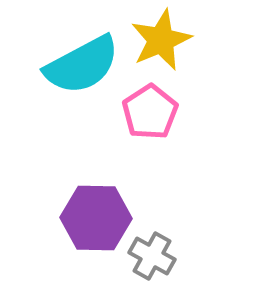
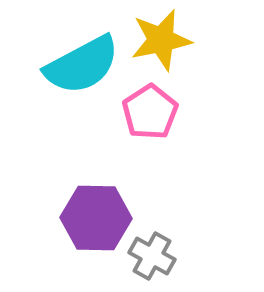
yellow star: rotated 12 degrees clockwise
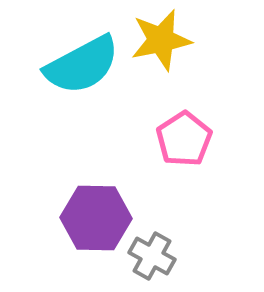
pink pentagon: moved 34 px right, 27 px down
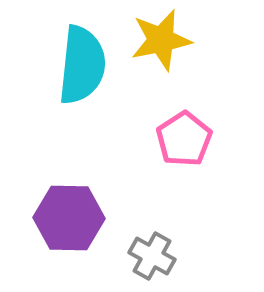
cyan semicircle: rotated 56 degrees counterclockwise
purple hexagon: moved 27 px left
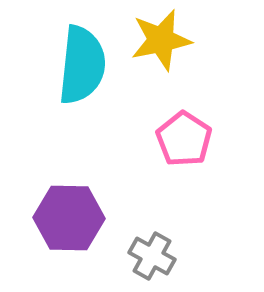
pink pentagon: rotated 6 degrees counterclockwise
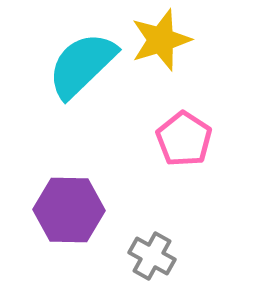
yellow star: rotated 6 degrees counterclockwise
cyan semicircle: rotated 140 degrees counterclockwise
purple hexagon: moved 8 px up
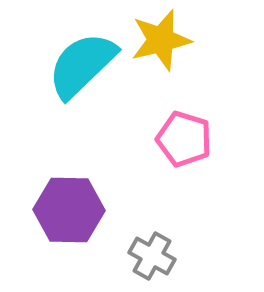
yellow star: rotated 4 degrees clockwise
pink pentagon: rotated 16 degrees counterclockwise
